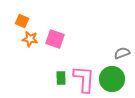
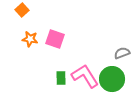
orange square: moved 11 px up; rotated 24 degrees clockwise
pink L-shape: moved 1 px right, 3 px up; rotated 36 degrees counterclockwise
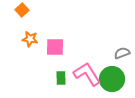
pink square: moved 8 px down; rotated 18 degrees counterclockwise
pink L-shape: moved 2 px right, 2 px up
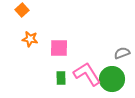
pink square: moved 4 px right, 1 px down
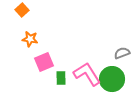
pink square: moved 15 px left, 14 px down; rotated 24 degrees counterclockwise
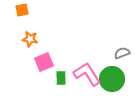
orange square: rotated 32 degrees clockwise
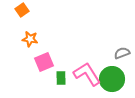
orange square: rotated 24 degrees counterclockwise
